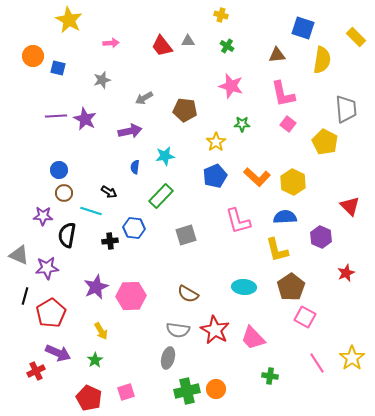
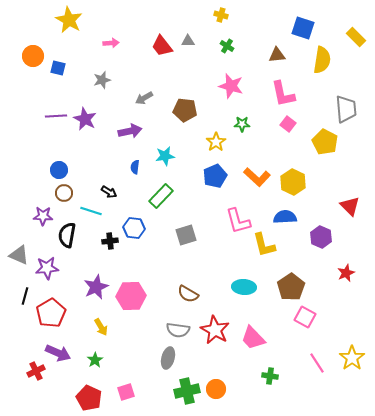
yellow L-shape at (277, 250): moved 13 px left, 5 px up
yellow arrow at (101, 331): moved 4 px up
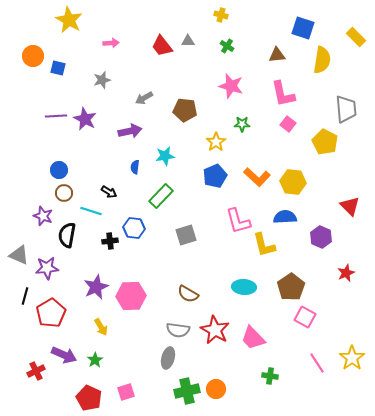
yellow hexagon at (293, 182): rotated 20 degrees counterclockwise
purple star at (43, 216): rotated 18 degrees clockwise
purple arrow at (58, 353): moved 6 px right, 2 px down
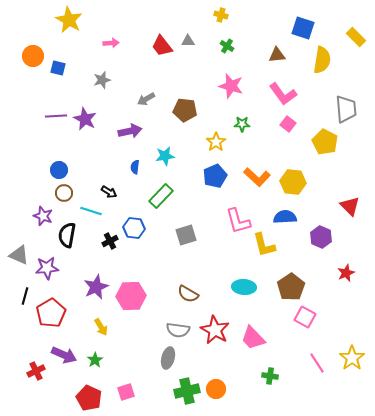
pink L-shape at (283, 94): rotated 24 degrees counterclockwise
gray arrow at (144, 98): moved 2 px right, 1 px down
black cross at (110, 241): rotated 21 degrees counterclockwise
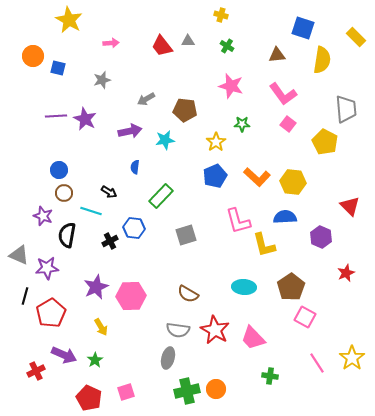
cyan star at (165, 156): moved 16 px up
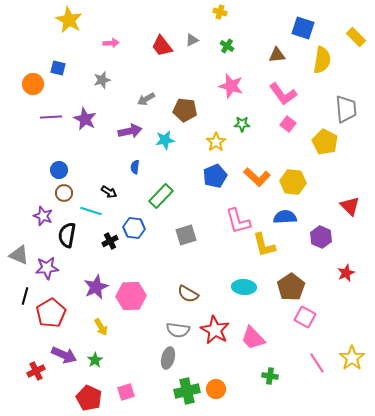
yellow cross at (221, 15): moved 1 px left, 3 px up
gray triangle at (188, 41): moved 4 px right, 1 px up; rotated 24 degrees counterclockwise
orange circle at (33, 56): moved 28 px down
purple line at (56, 116): moved 5 px left, 1 px down
